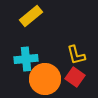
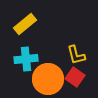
yellow rectangle: moved 6 px left, 8 px down
orange circle: moved 3 px right
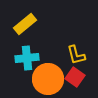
cyan cross: moved 1 px right, 1 px up
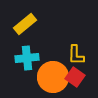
yellow L-shape: rotated 15 degrees clockwise
orange circle: moved 5 px right, 2 px up
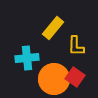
yellow rectangle: moved 28 px right, 4 px down; rotated 10 degrees counterclockwise
yellow L-shape: moved 9 px up
orange circle: moved 1 px right, 2 px down
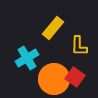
yellow L-shape: moved 3 px right
cyan cross: rotated 25 degrees counterclockwise
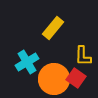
yellow L-shape: moved 4 px right, 10 px down
cyan cross: moved 4 px down
red square: moved 1 px right, 1 px down
